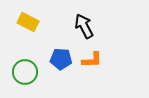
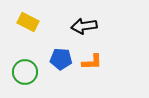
black arrow: rotated 70 degrees counterclockwise
orange L-shape: moved 2 px down
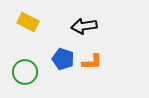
blue pentagon: moved 2 px right; rotated 15 degrees clockwise
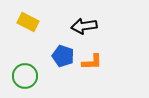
blue pentagon: moved 3 px up
green circle: moved 4 px down
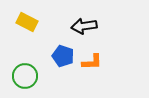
yellow rectangle: moved 1 px left
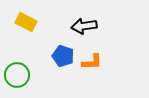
yellow rectangle: moved 1 px left
green circle: moved 8 px left, 1 px up
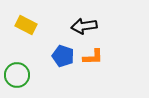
yellow rectangle: moved 3 px down
orange L-shape: moved 1 px right, 5 px up
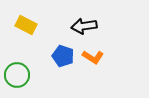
orange L-shape: rotated 35 degrees clockwise
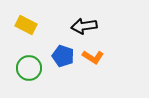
green circle: moved 12 px right, 7 px up
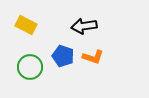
orange L-shape: rotated 15 degrees counterclockwise
green circle: moved 1 px right, 1 px up
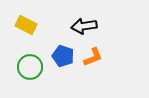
orange L-shape: rotated 40 degrees counterclockwise
